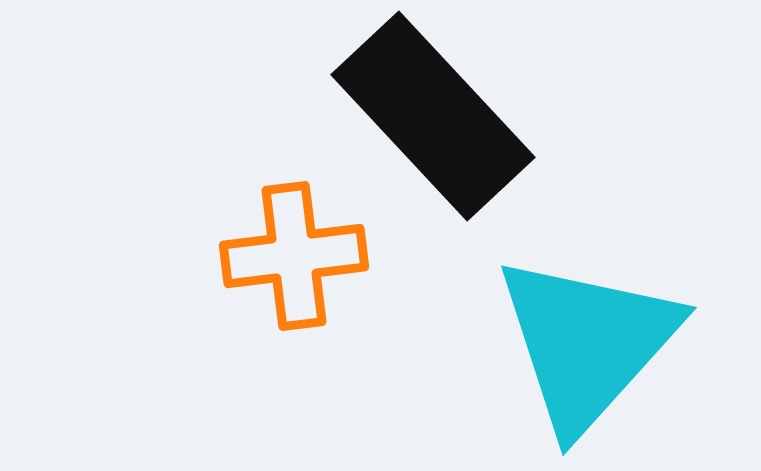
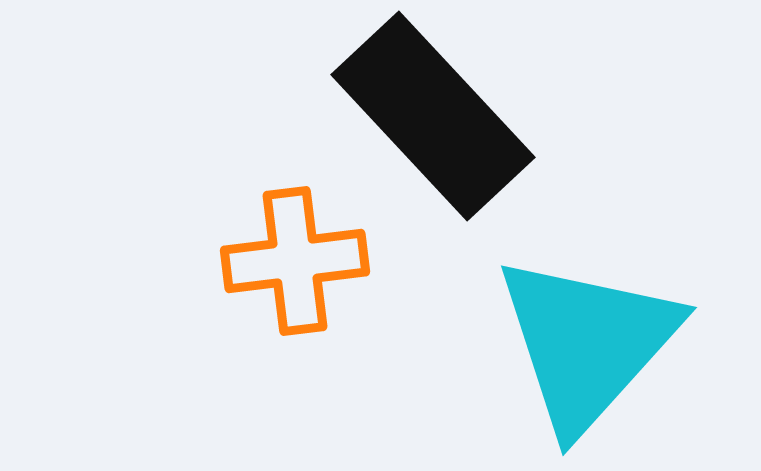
orange cross: moved 1 px right, 5 px down
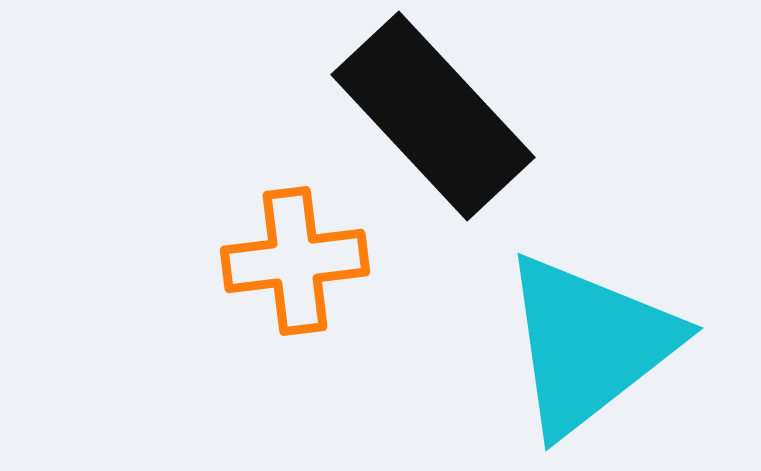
cyan triangle: moved 2 px right, 1 px down; rotated 10 degrees clockwise
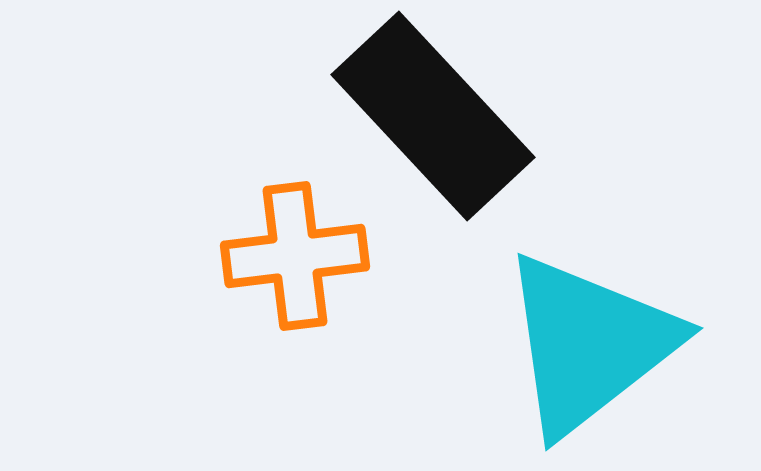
orange cross: moved 5 px up
